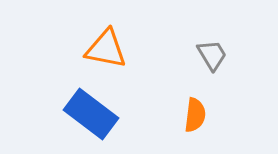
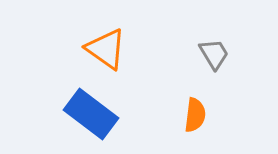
orange triangle: rotated 24 degrees clockwise
gray trapezoid: moved 2 px right, 1 px up
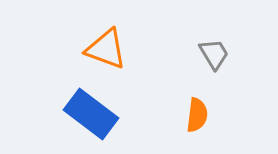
orange triangle: rotated 15 degrees counterclockwise
orange semicircle: moved 2 px right
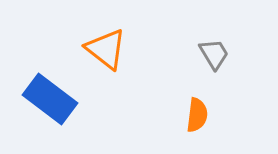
orange triangle: rotated 18 degrees clockwise
blue rectangle: moved 41 px left, 15 px up
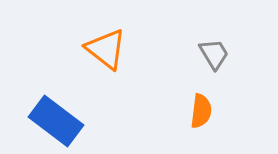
blue rectangle: moved 6 px right, 22 px down
orange semicircle: moved 4 px right, 4 px up
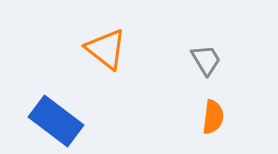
gray trapezoid: moved 8 px left, 6 px down
orange semicircle: moved 12 px right, 6 px down
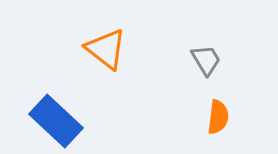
orange semicircle: moved 5 px right
blue rectangle: rotated 6 degrees clockwise
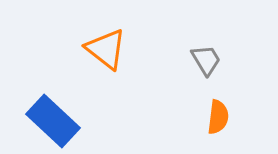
blue rectangle: moved 3 px left
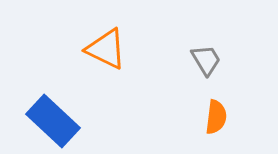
orange triangle: rotated 12 degrees counterclockwise
orange semicircle: moved 2 px left
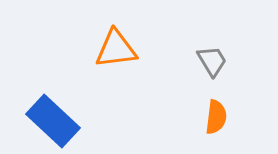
orange triangle: moved 10 px right; rotated 33 degrees counterclockwise
gray trapezoid: moved 6 px right, 1 px down
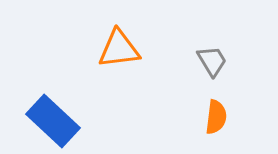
orange triangle: moved 3 px right
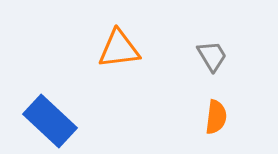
gray trapezoid: moved 5 px up
blue rectangle: moved 3 px left
